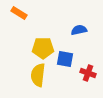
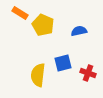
orange rectangle: moved 1 px right
blue semicircle: moved 1 px down
yellow pentagon: moved 23 px up; rotated 25 degrees clockwise
blue square: moved 2 px left, 4 px down; rotated 24 degrees counterclockwise
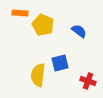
orange rectangle: rotated 28 degrees counterclockwise
blue semicircle: rotated 49 degrees clockwise
blue square: moved 3 px left
red cross: moved 8 px down
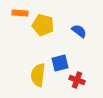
yellow pentagon: rotated 10 degrees counterclockwise
red cross: moved 11 px left, 1 px up
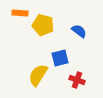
blue square: moved 5 px up
yellow semicircle: rotated 25 degrees clockwise
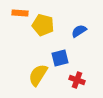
blue semicircle: rotated 70 degrees counterclockwise
